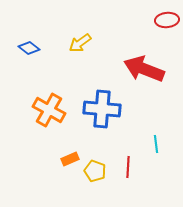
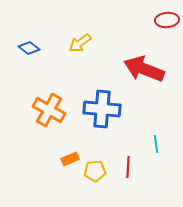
yellow pentagon: rotated 25 degrees counterclockwise
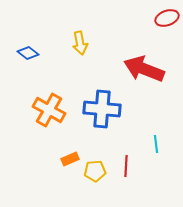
red ellipse: moved 2 px up; rotated 15 degrees counterclockwise
yellow arrow: rotated 65 degrees counterclockwise
blue diamond: moved 1 px left, 5 px down
red line: moved 2 px left, 1 px up
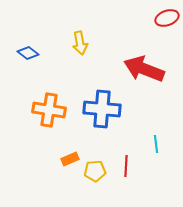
orange cross: rotated 20 degrees counterclockwise
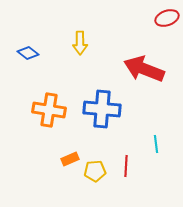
yellow arrow: rotated 10 degrees clockwise
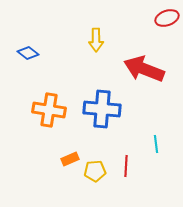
yellow arrow: moved 16 px right, 3 px up
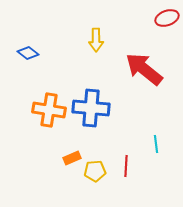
red arrow: rotated 18 degrees clockwise
blue cross: moved 11 px left, 1 px up
orange rectangle: moved 2 px right, 1 px up
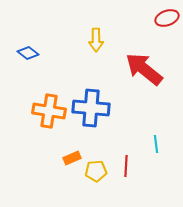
orange cross: moved 1 px down
yellow pentagon: moved 1 px right
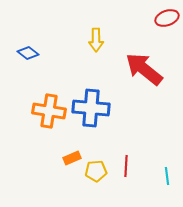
cyan line: moved 11 px right, 32 px down
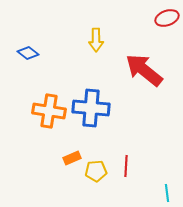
red arrow: moved 1 px down
cyan line: moved 17 px down
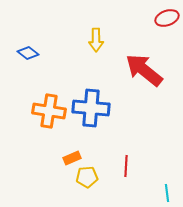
yellow pentagon: moved 9 px left, 6 px down
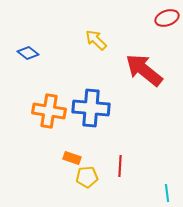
yellow arrow: rotated 135 degrees clockwise
orange rectangle: rotated 42 degrees clockwise
red line: moved 6 px left
